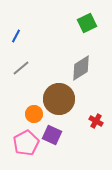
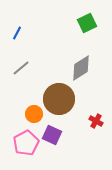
blue line: moved 1 px right, 3 px up
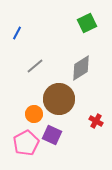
gray line: moved 14 px right, 2 px up
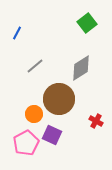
green square: rotated 12 degrees counterclockwise
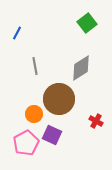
gray line: rotated 60 degrees counterclockwise
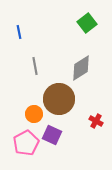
blue line: moved 2 px right, 1 px up; rotated 40 degrees counterclockwise
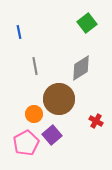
purple square: rotated 24 degrees clockwise
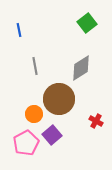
blue line: moved 2 px up
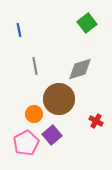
gray diamond: moved 1 px left, 1 px down; rotated 16 degrees clockwise
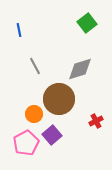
gray line: rotated 18 degrees counterclockwise
red cross: rotated 32 degrees clockwise
